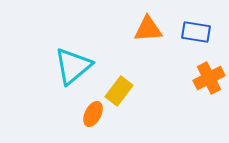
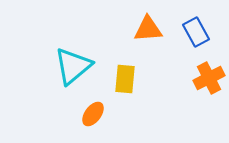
blue rectangle: rotated 52 degrees clockwise
yellow rectangle: moved 6 px right, 12 px up; rotated 32 degrees counterclockwise
orange ellipse: rotated 10 degrees clockwise
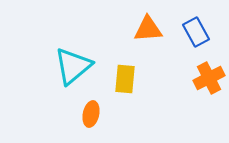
orange ellipse: moved 2 px left; rotated 25 degrees counterclockwise
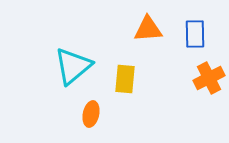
blue rectangle: moved 1 px left, 2 px down; rotated 28 degrees clockwise
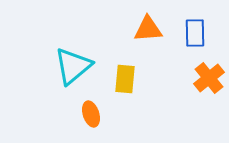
blue rectangle: moved 1 px up
orange cross: rotated 12 degrees counterclockwise
orange ellipse: rotated 30 degrees counterclockwise
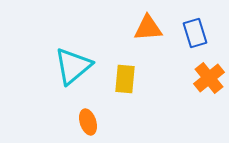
orange triangle: moved 1 px up
blue rectangle: rotated 16 degrees counterclockwise
orange ellipse: moved 3 px left, 8 px down
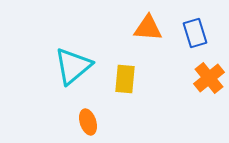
orange triangle: rotated 8 degrees clockwise
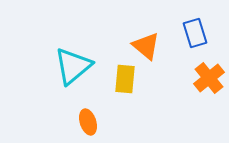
orange triangle: moved 2 px left, 18 px down; rotated 36 degrees clockwise
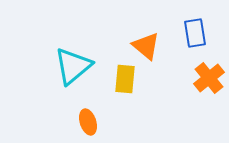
blue rectangle: rotated 8 degrees clockwise
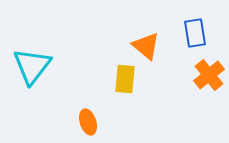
cyan triangle: moved 41 px left; rotated 12 degrees counterclockwise
orange cross: moved 3 px up
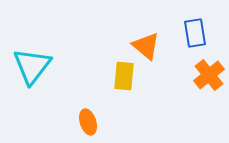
yellow rectangle: moved 1 px left, 3 px up
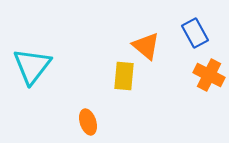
blue rectangle: rotated 20 degrees counterclockwise
orange cross: rotated 24 degrees counterclockwise
